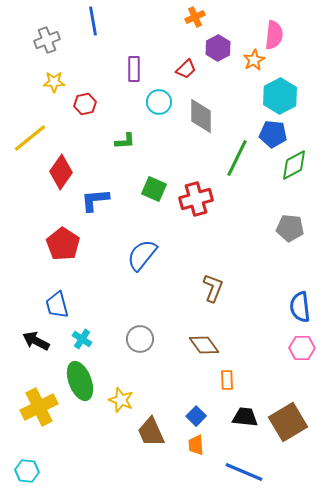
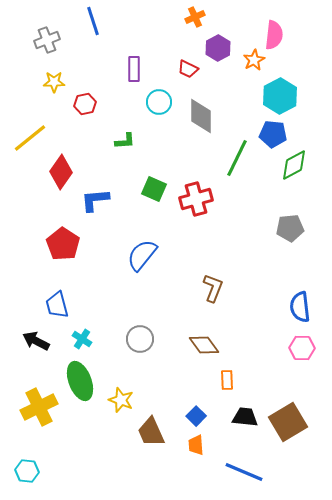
blue line at (93, 21): rotated 8 degrees counterclockwise
red trapezoid at (186, 69): moved 2 px right; rotated 70 degrees clockwise
gray pentagon at (290, 228): rotated 12 degrees counterclockwise
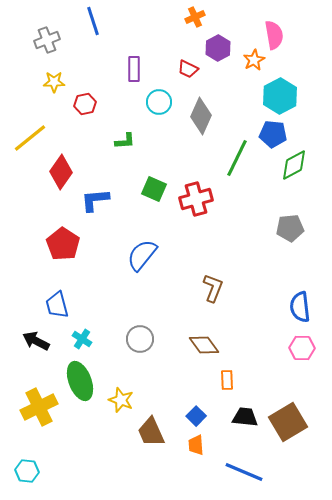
pink semicircle at (274, 35): rotated 16 degrees counterclockwise
gray diamond at (201, 116): rotated 24 degrees clockwise
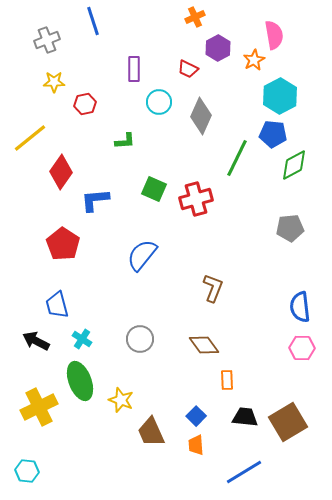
blue line at (244, 472): rotated 54 degrees counterclockwise
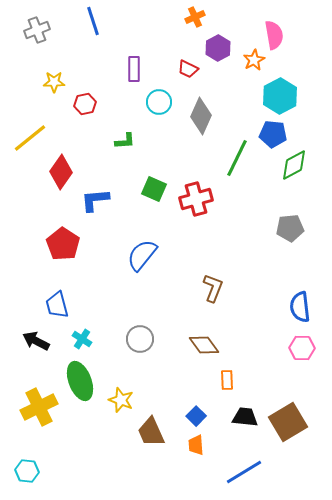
gray cross at (47, 40): moved 10 px left, 10 px up
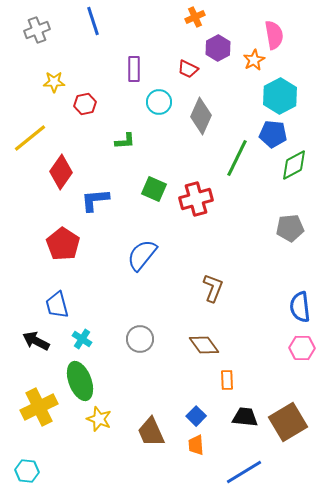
yellow star at (121, 400): moved 22 px left, 19 px down
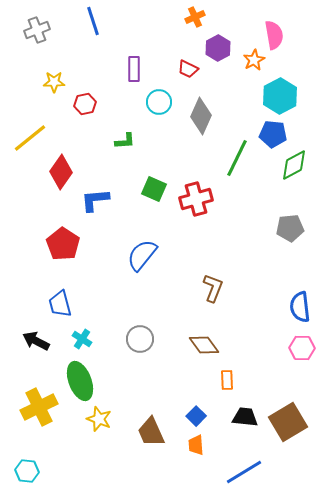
blue trapezoid at (57, 305): moved 3 px right, 1 px up
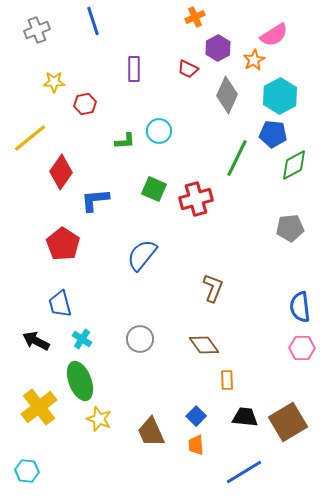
pink semicircle at (274, 35): rotated 68 degrees clockwise
cyan circle at (159, 102): moved 29 px down
gray diamond at (201, 116): moved 26 px right, 21 px up
yellow cross at (39, 407): rotated 12 degrees counterclockwise
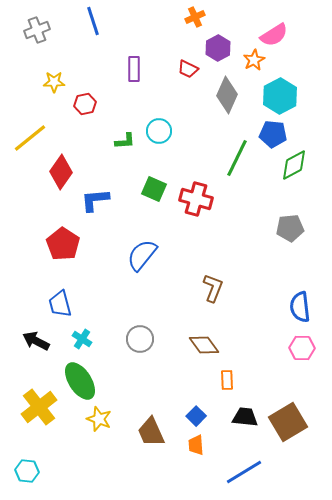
red cross at (196, 199): rotated 32 degrees clockwise
green ellipse at (80, 381): rotated 12 degrees counterclockwise
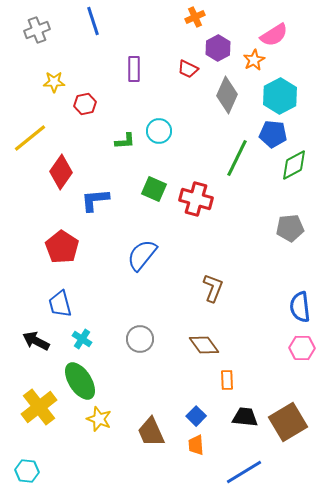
red pentagon at (63, 244): moved 1 px left, 3 px down
